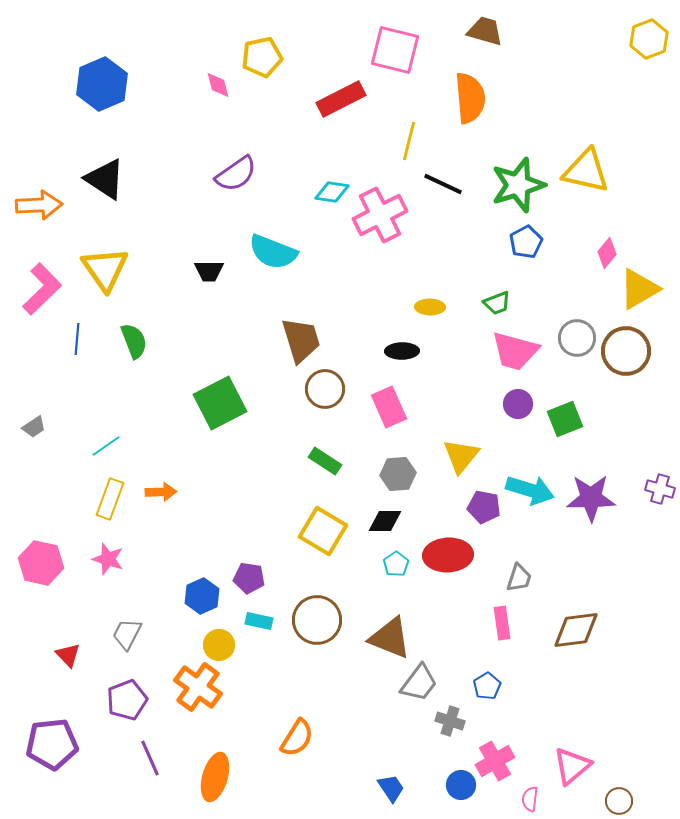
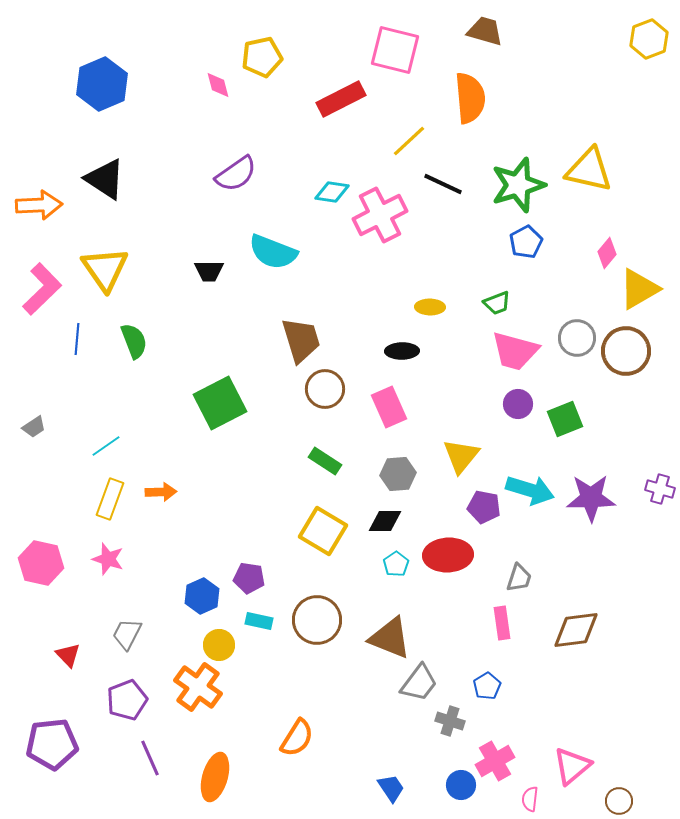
yellow line at (409, 141): rotated 33 degrees clockwise
yellow triangle at (586, 171): moved 3 px right, 1 px up
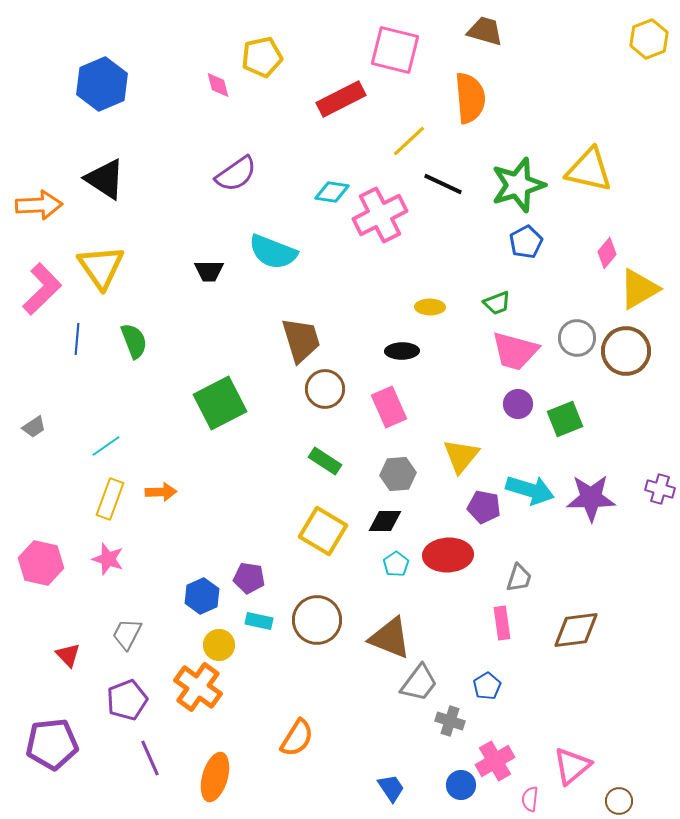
yellow triangle at (105, 269): moved 4 px left, 2 px up
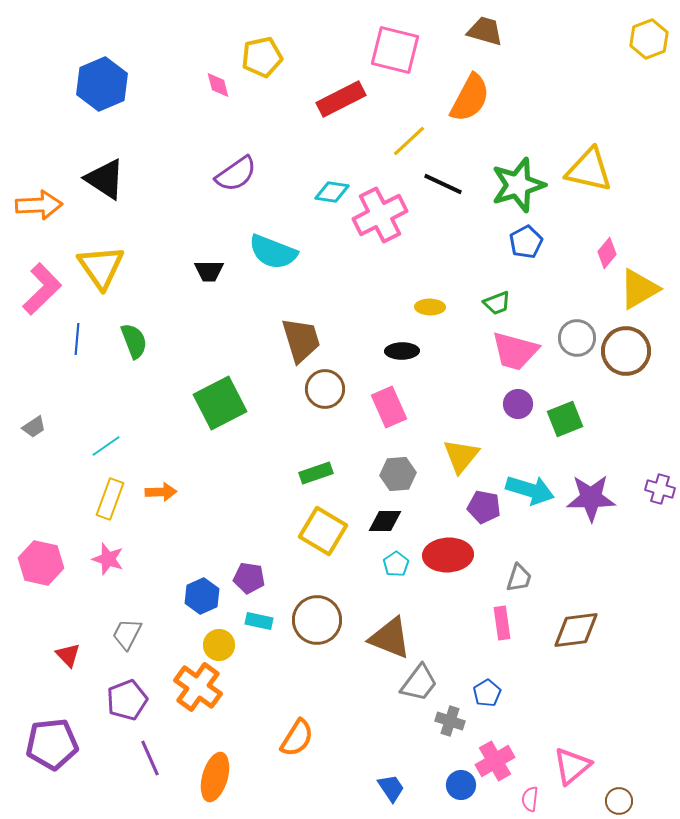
orange semicircle at (470, 98): rotated 33 degrees clockwise
green rectangle at (325, 461): moved 9 px left, 12 px down; rotated 52 degrees counterclockwise
blue pentagon at (487, 686): moved 7 px down
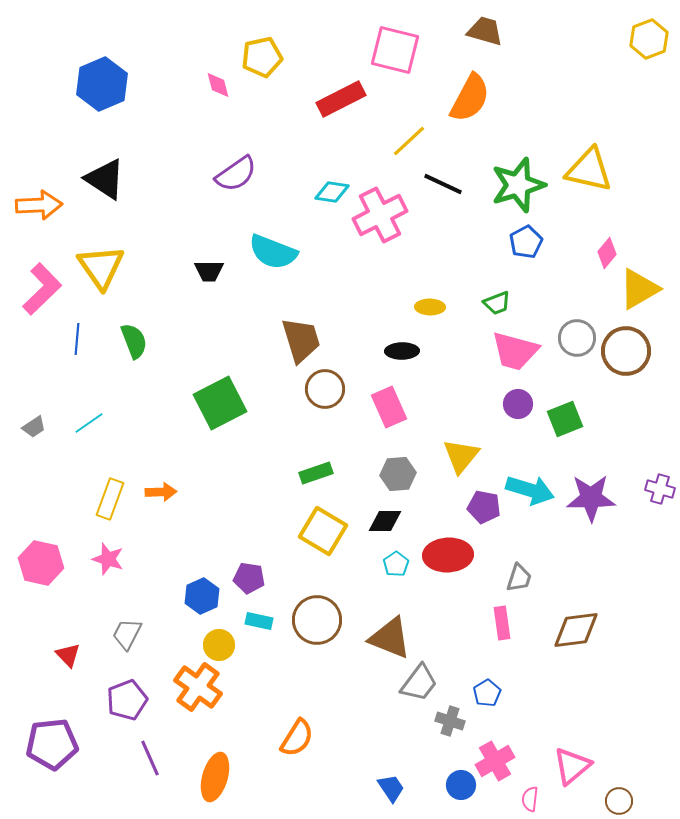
cyan line at (106, 446): moved 17 px left, 23 px up
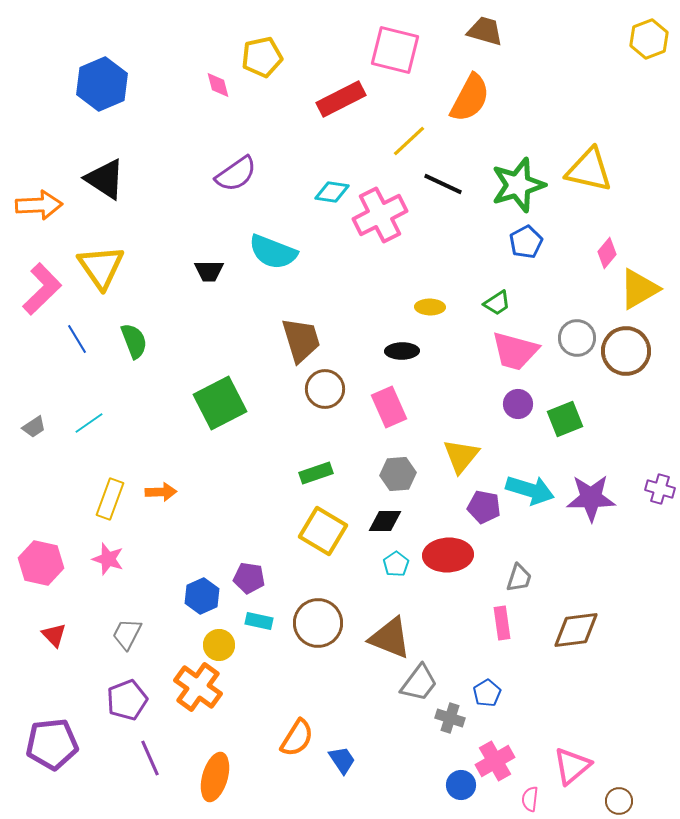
green trapezoid at (497, 303): rotated 12 degrees counterclockwise
blue line at (77, 339): rotated 36 degrees counterclockwise
brown circle at (317, 620): moved 1 px right, 3 px down
red triangle at (68, 655): moved 14 px left, 20 px up
gray cross at (450, 721): moved 3 px up
blue trapezoid at (391, 788): moved 49 px left, 28 px up
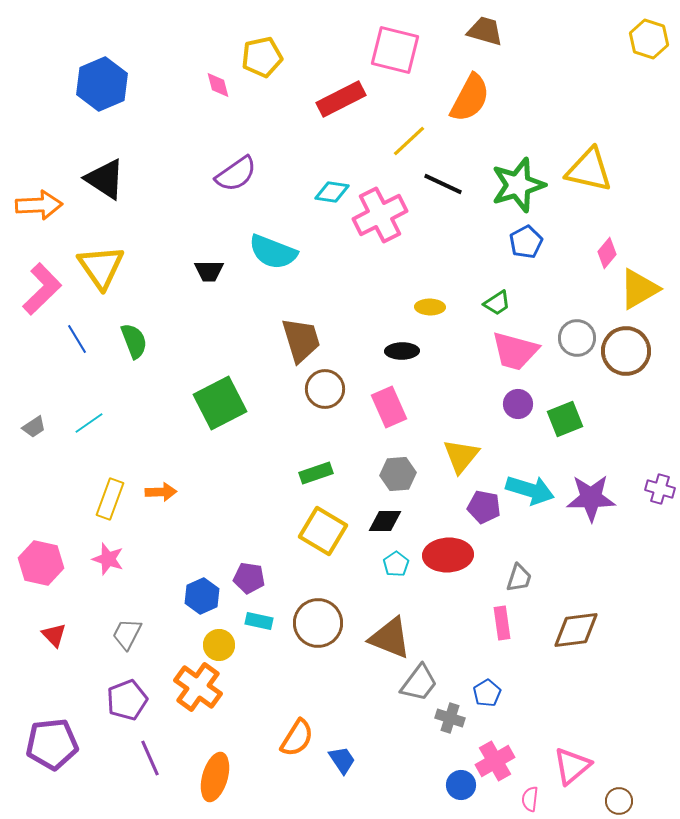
yellow hexagon at (649, 39): rotated 21 degrees counterclockwise
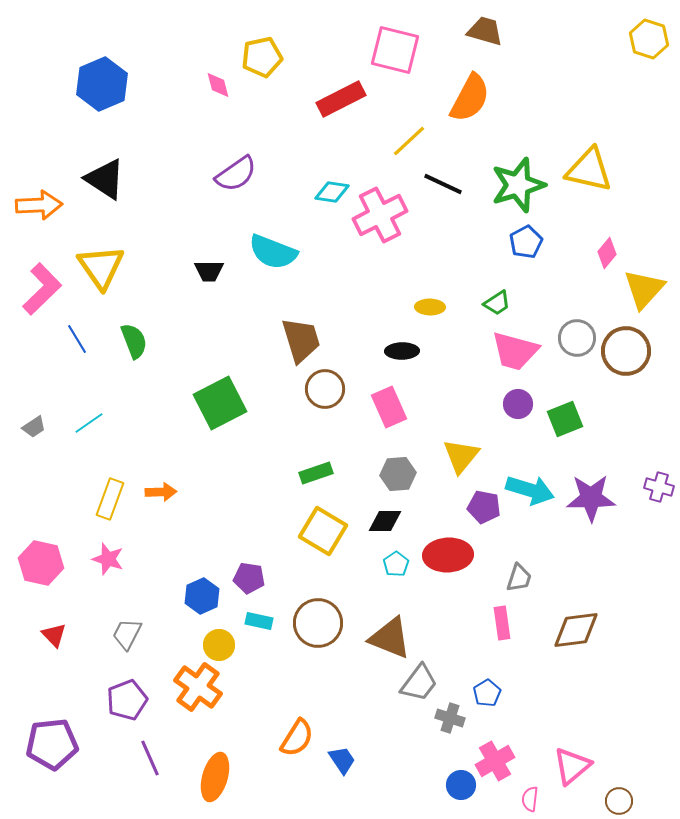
yellow triangle at (639, 289): moved 5 px right; rotated 18 degrees counterclockwise
purple cross at (660, 489): moved 1 px left, 2 px up
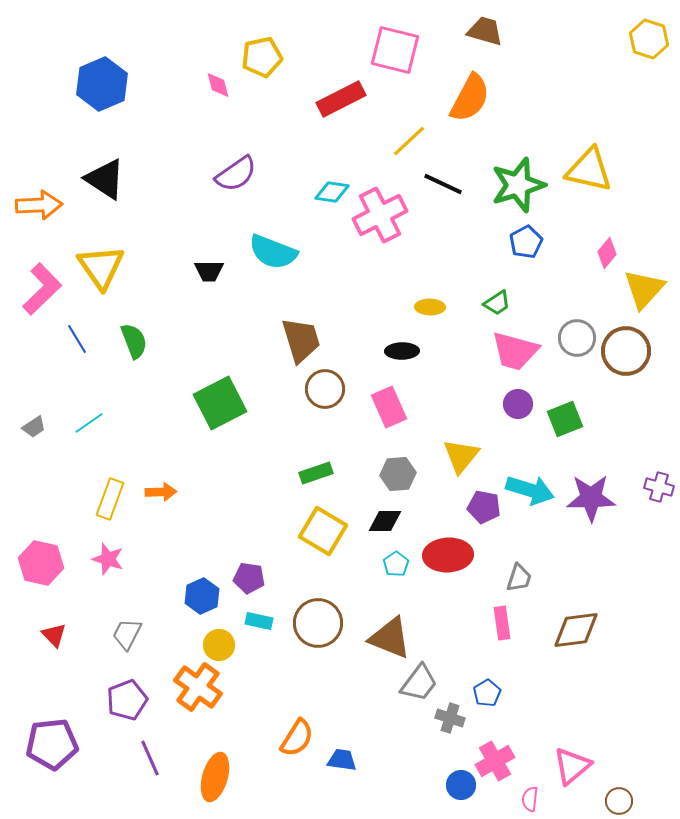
blue trapezoid at (342, 760): rotated 48 degrees counterclockwise
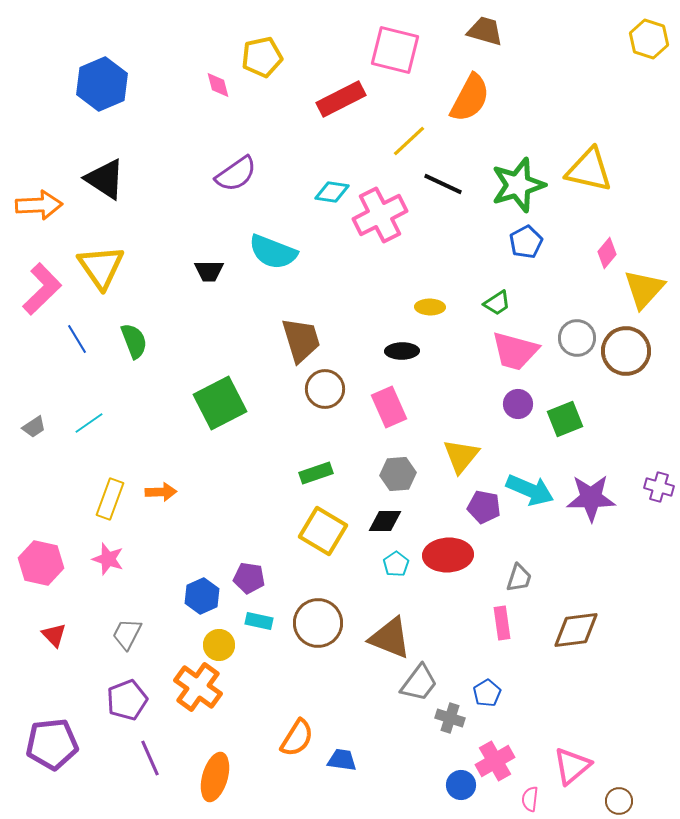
cyan arrow at (530, 490): rotated 6 degrees clockwise
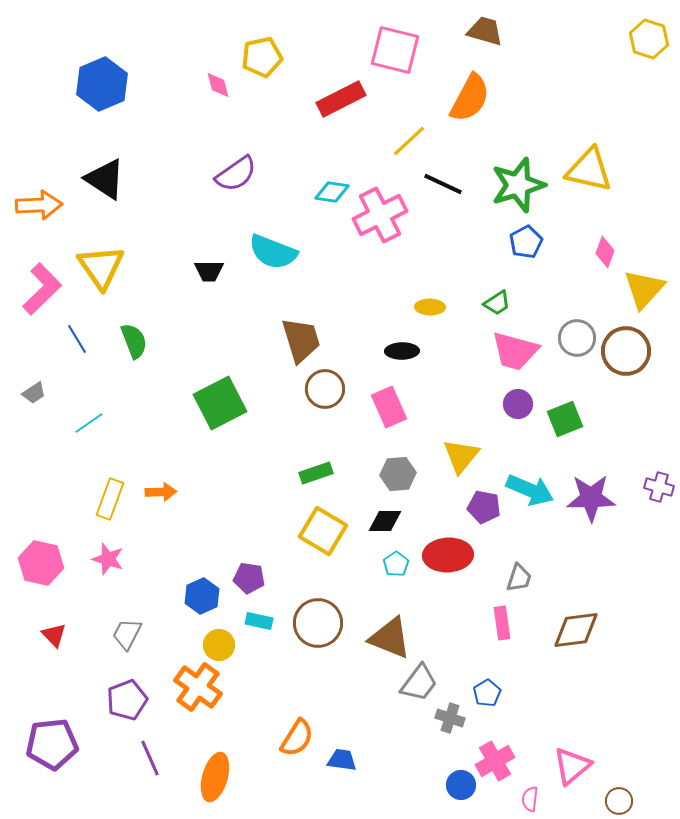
pink diamond at (607, 253): moved 2 px left, 1 px up; rotated 20 degrees counterclockwise
gray trapezoid at (34, 427): moved 34 px up
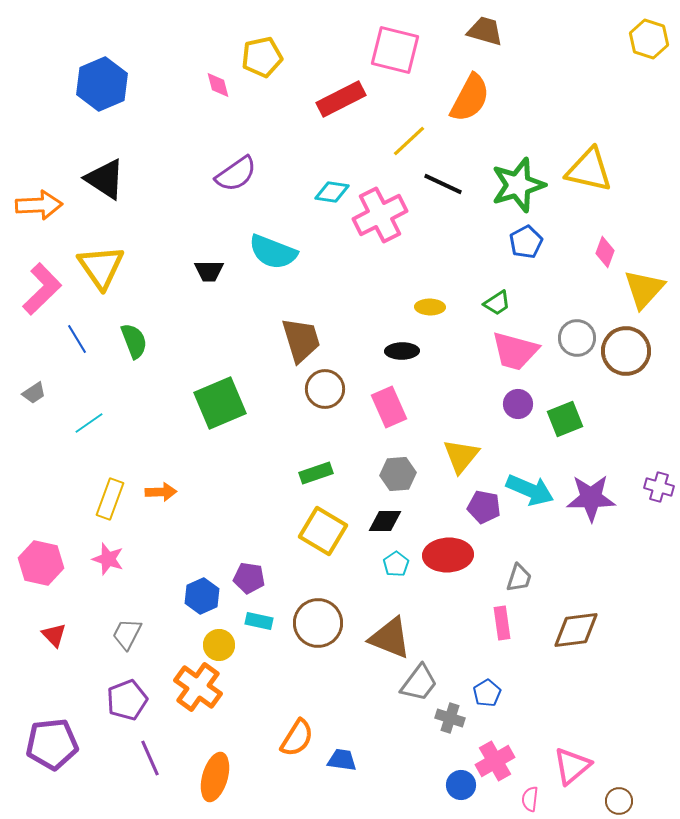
green square at (220, 403): rotated 4 degrees clockwise
